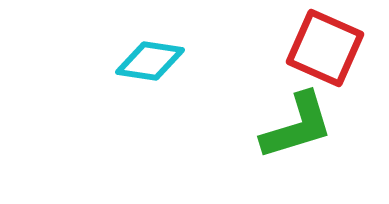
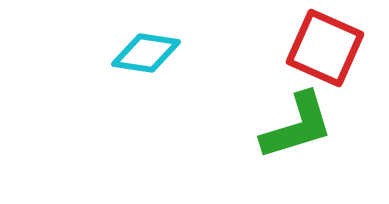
cyan diamond: moved 4 px left, 8 px up
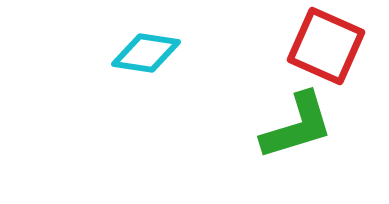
red square: moved 1 px right, 2 px up
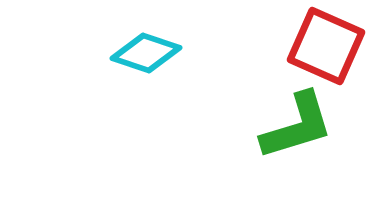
cyan diamond: rotated 10 degrees clockwise
